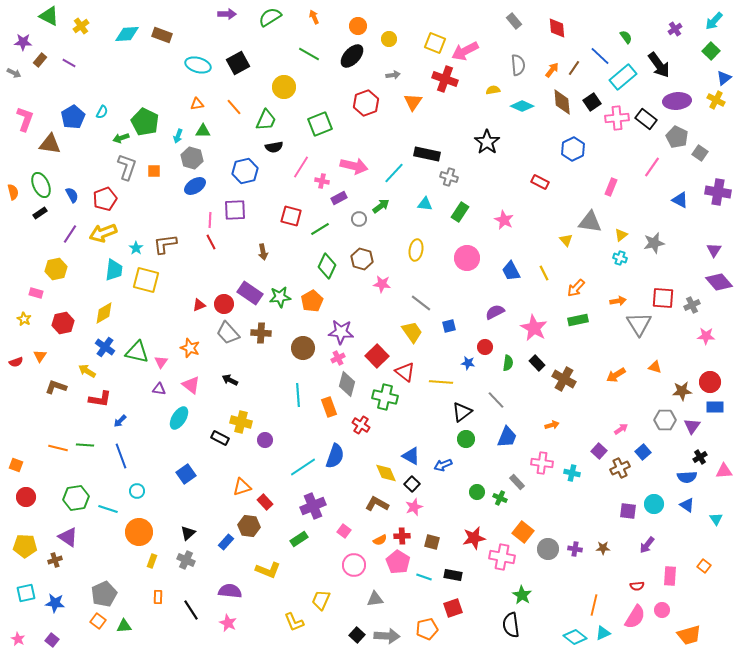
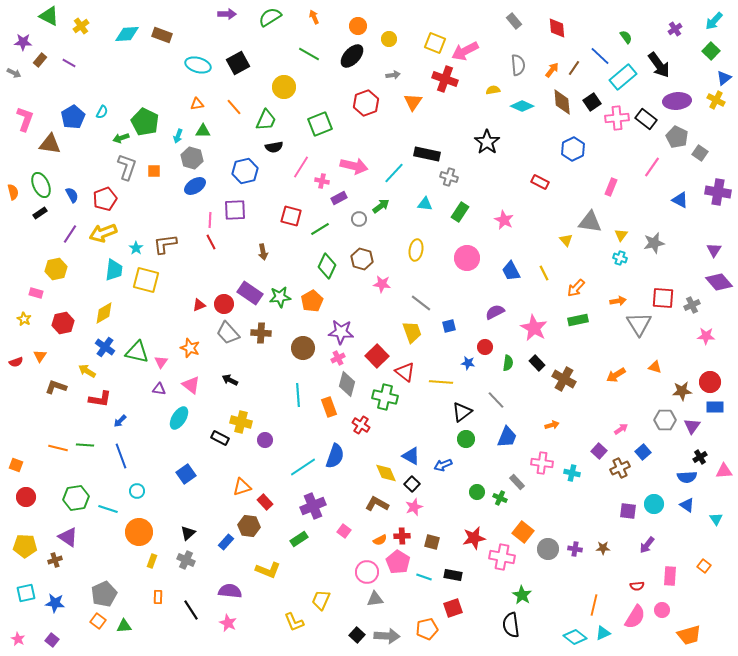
yellow triangle at (621, 235): rotated 16 degrees counterclockwise
yellow trapezoid at (412, 332): rotated 15 degrees clockwise
pink circle at (354, 565): moved 13 px right, 7 px down
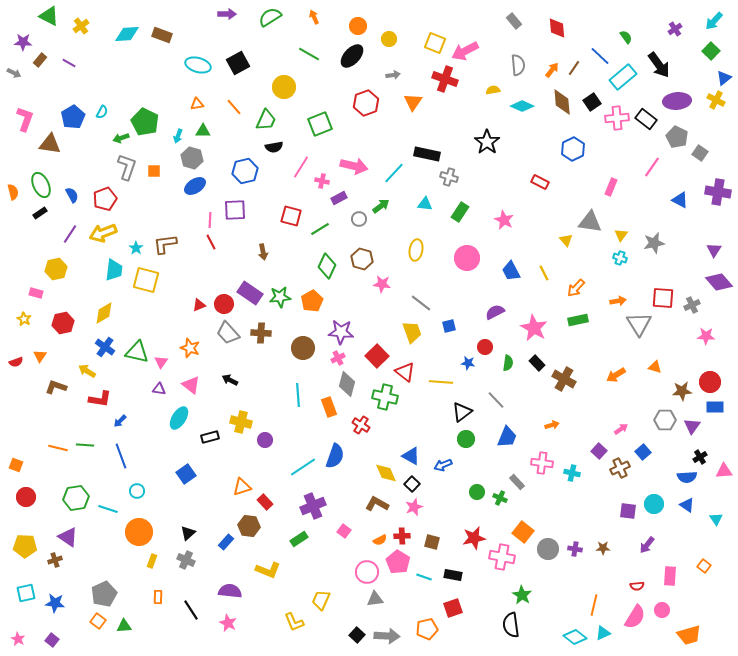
black rectangle at (220, 438): moved 10 px left, 1 px up; rotated 42 degrees counterclockwise
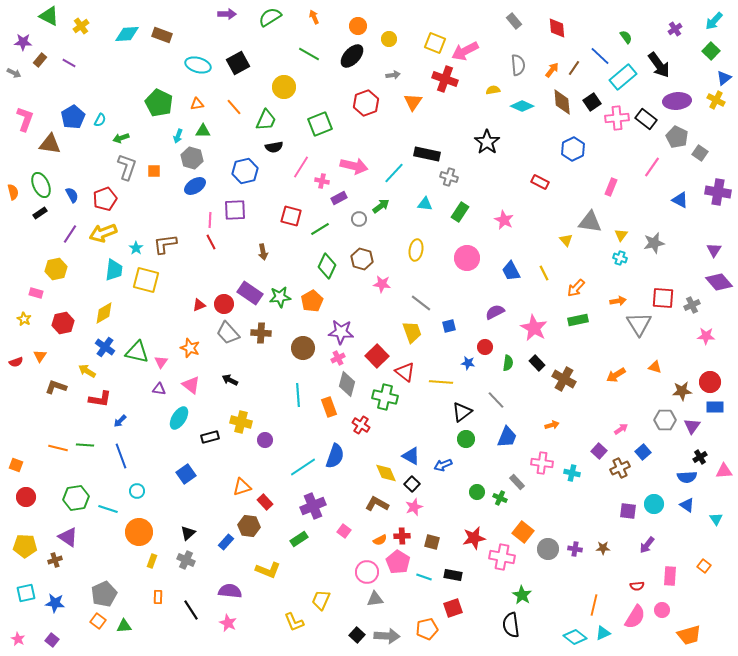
cyan semicircle at (102, 112): moved 2 px left, 8 px down
green pentagon at (145, 122): moved 14 px right, 19 px up
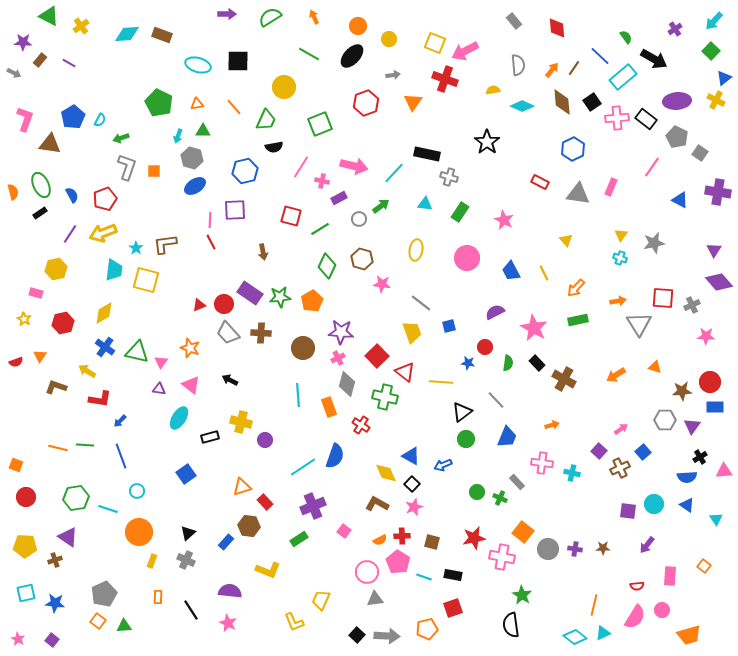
black square at (238, 63): moved 2 px up; rotated 30 degrees clockwise
black arrow at (659, 65): moved 5 px left, 6 px up; rotated 24 degrees counterclockwise
gray triangle at (590, 222): moved 12 px left, 28 px up
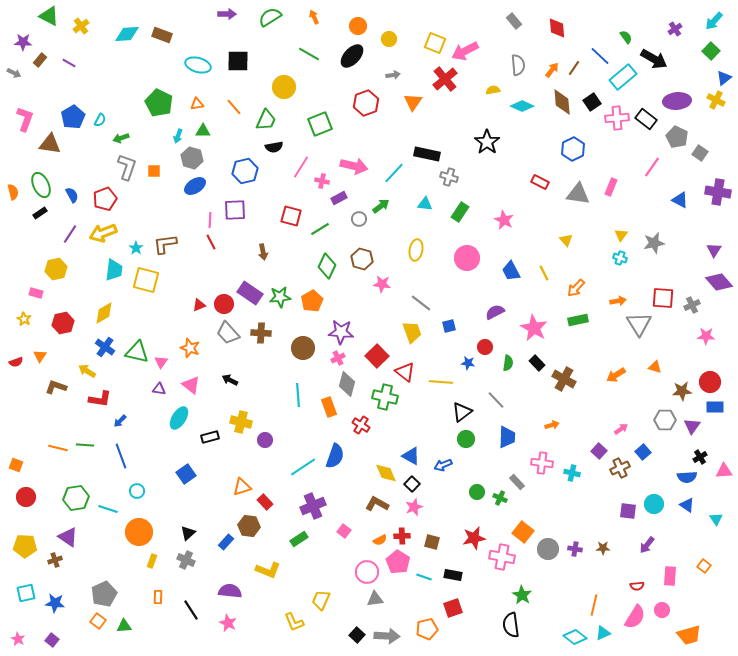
red cross at (445, 79): rotated 30 degrees clockwise
blue trapezoid at (507, 437): rotated 20 degrees counterclockwise
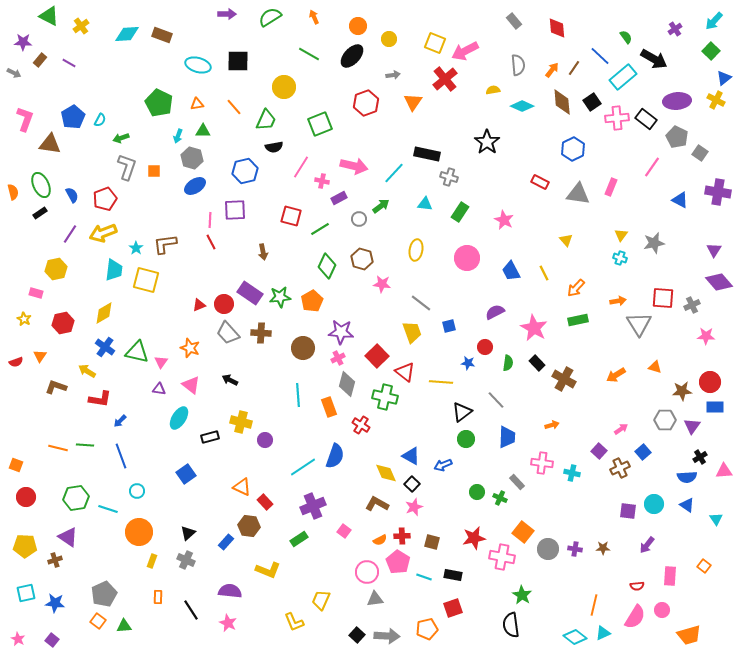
orange triangle at (242, 487): rotated 42 degrees clockwise
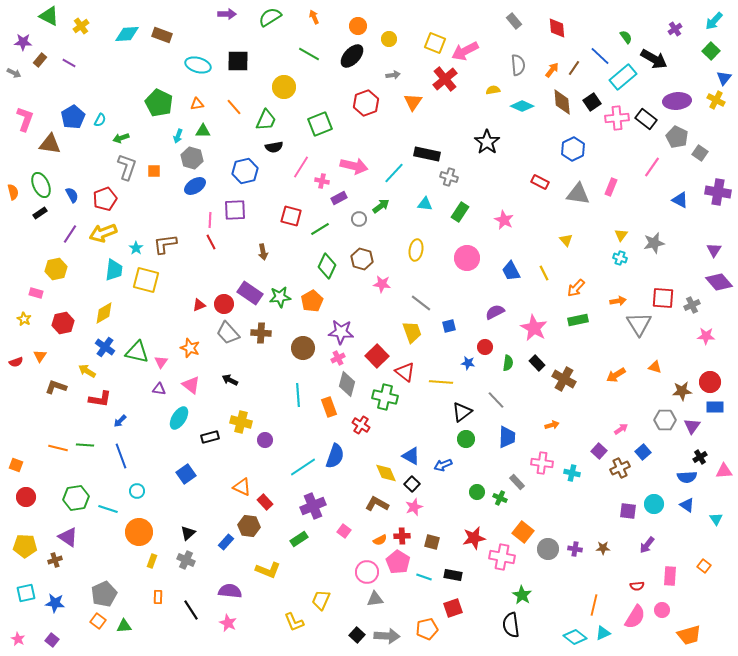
blue triangle at (724, 78): rotated 14 degrees counterclockwise
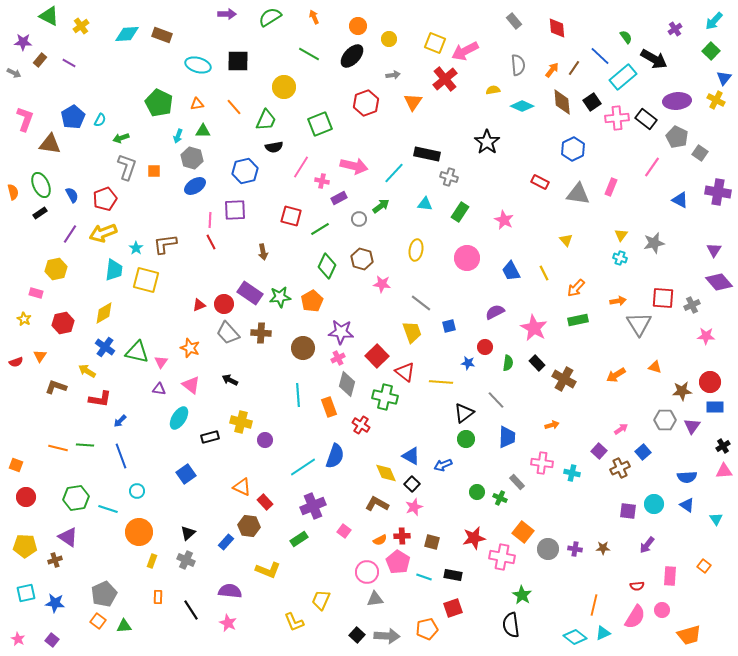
black triangle at (462, 412): moved 2 px right, 1 px down
black cross at (700, 457): moved 23 px right, 11 px up
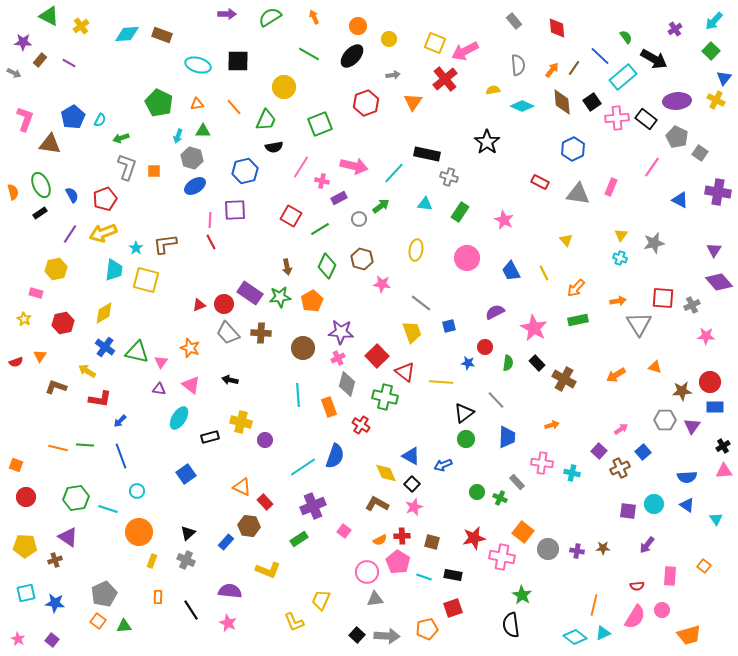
red square at (291, 216): rotated 15 degrees clockwise
brown arrow at (263, 252): moved 24 px right, 15 px down
black arrow at (230, 380): rotated 14 degrees counterclockwise
purple cross at (575, 549): moved 2 px right, 2 px down
